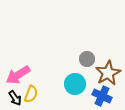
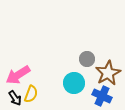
cyan circle: moved 1 px left, 1 px up
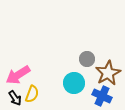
yellow semicircle: moved 1 px right
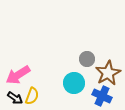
yellow semicircle: moved 2 px down
black arrow: rotated 21 degrees counterclockwise
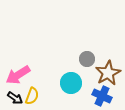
cyan circle: moved 3 px left
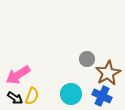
cyan circle: moved 11 px down
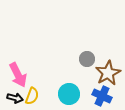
pink arrow: rotated 85 degrees counterclockwise
cyan circle: moved 2 px left
black arrow: rotated 21 degrees counterclockwise
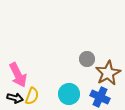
blue cross: moved 2 px left, 1 px down
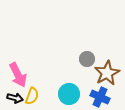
brown star: moved 1 px left
